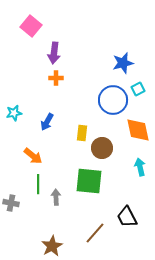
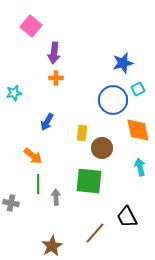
cyan star: moved 20 px up
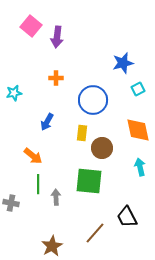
purple arrow: moved 3 px right, 16 px up
blue circle: moved 20 px left
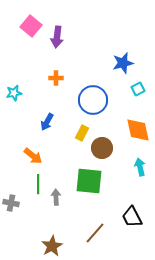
yellow rectangle: rotated 21 degrees clockwise
black trapezoid: moved 5 px right
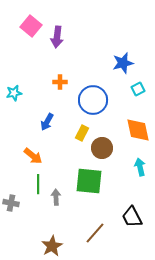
orange cross: moved 4 px right, 4 px down
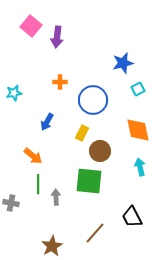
brown circle: moved 2 px left, 3 px down
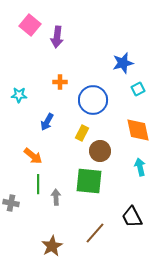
pink square: moved 1 px left, 1 px up
cyan star: moved 5 px right, 2 px down; rotated 14 degrees clockwise
